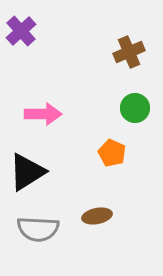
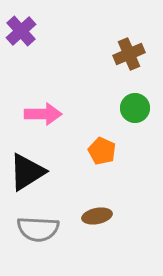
brown cross: moved 2 px down
orange pentagon: moved 10 px left, 2 px up
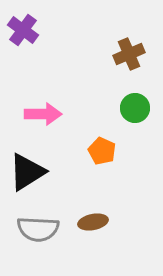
purple cross: moved 2 px right, 1 px up; rotated 12 degrees counterclockwise
brown ellipse: moved 4 px left, 6 px down
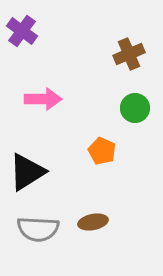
purple cross: moved 1 px left, 1 px down
pink arrow: moved 15 px up
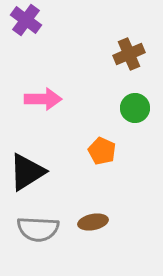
purple cross: moved 4 px right, 11 px up
